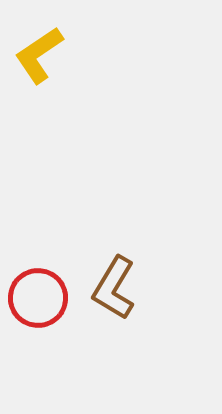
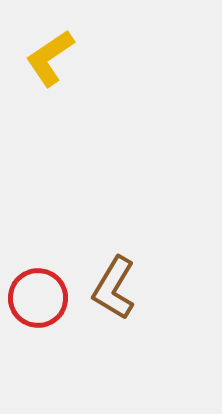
yellow L-shape: moved 11 px right, 3 px down
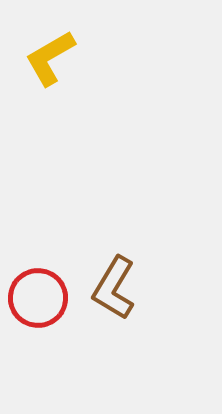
yellow L-shape: rotated 4 degrees clockwise
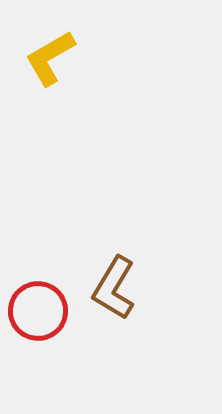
red circle: moved 13 px down
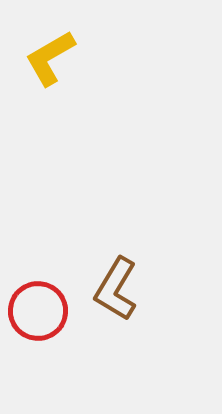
brown L-shape: moved 2 px right, 1 px down
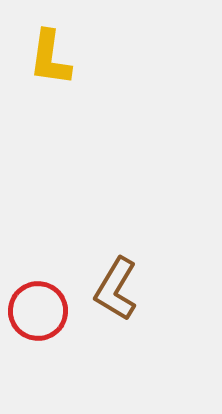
yellow L-shape: rotated 52 degrees counterclockwise
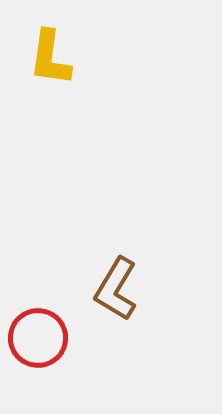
red circle: moved 27 px down
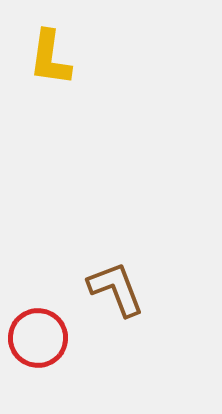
brown L-shape: rotated 128 degrees clockwise
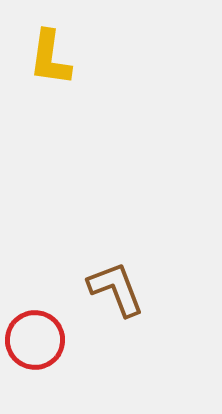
red circle: moved 3 px left, 2 px down
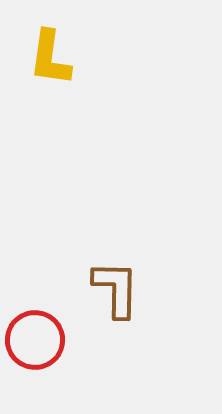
brown L-shape: rotated 22 degrees clockwise
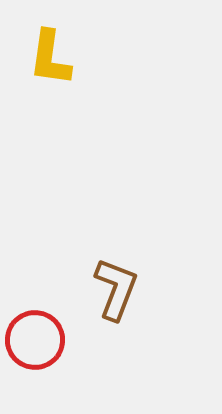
brown L-shape: rotated 20 degrees clockwise
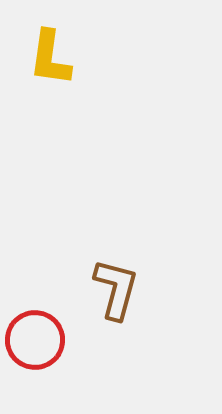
brown L-shape: rotated 6 degrees counterclockwise
